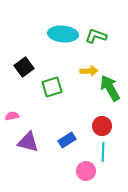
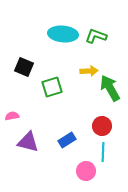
black square: rotated 30 degrees counterclockwise
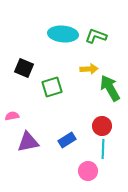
black square: moved 1 px down
yellow arrow: moved 2 px up
purple triangle: rotated 25 degrees counterclockwise
cyan line: moved 3 px up
pink circle: moved 2 px right
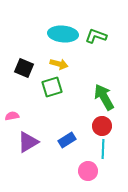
yellow arrow: moved 30 px left, 5 px up; rotated 18 degrees clockwise
green arrow: moved 6 px left, 9 px down
purple triangle: rotated 20 degrees counterclockwise
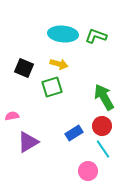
blue rectangle: moved 7 px right, 7 px up
cyan line: rotated 36 degrees counterclockwise
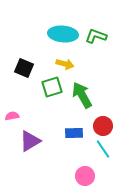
yellow arrow: moved 6 px right
green arrow: moved 22 px left, 2 px up
red circle: moved 1 px right
blue rectangle: rotated 30 degrees clockwise
purple triangle: moved 2 px right, 1 px up
pink circle: moved 3 px left, 5 px down
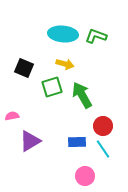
blue rectangle: moved 3 px right, 9 px down
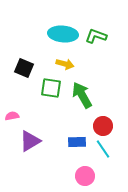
green square: moved 1 px left, 1 px down; rotated 25 degrees clockwise
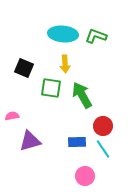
yellow arrow: rotated 72 degrees clockwise
purple triangle: rotated 15 degrees clockwise
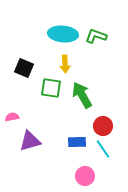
pink semicircle: moved 1 px down
